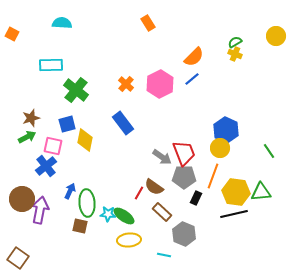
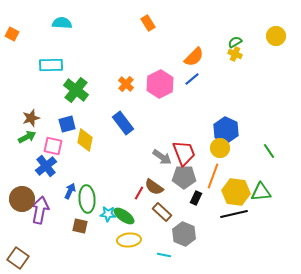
green ellipse at (87, 203): moved 4 px up
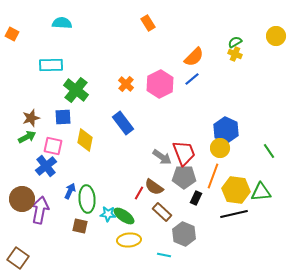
blue square at (67, 124): moved 4 px left, 7 px up; rotated 12 degrees clockwise
yellow hexagon at (236, 192): moved 2 px up
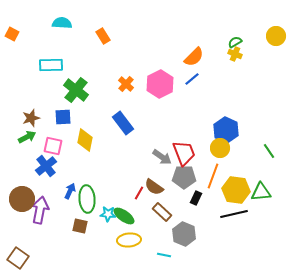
orange rectangle at (148, 23): moved 45 px left, 13 px down
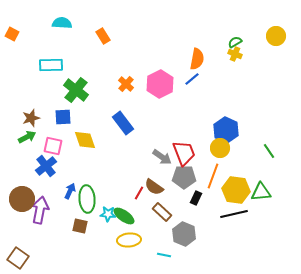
orange semicircle at (194, 57): moved 3 px right, 2 px down; rotated 35 degrees counterclockwise
yellow diamond at (85, 140): rotated 30 degrees counterclockwise
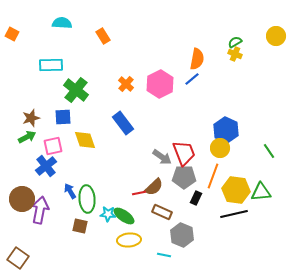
pink square at (53, 146): rotated 24 degrees counterclockwise
brown semicircle at (154, 187): rotated 78 degrees counterclockwise
blue arrow at (70, 191): rotated 56 degrees counterclockwise
red line at (139, 193): rotated 48 degrees clockwise
brown rectangle at (162, 212): rotated 18 degrees counterclockwise
gray hexagon at (184, 234): moved 2 px left, 1 px down
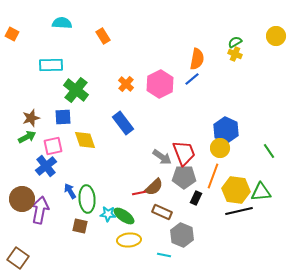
black line at (234, 214): moved 5 px right, 3 px up
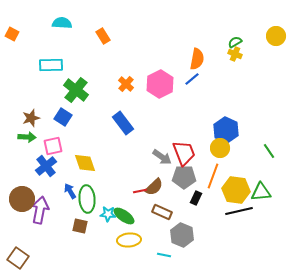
blue square at (63, 117): rotated 36 degrees clockwise
green arrow at (27, 137): rotated 30 degrees clockwise
yellow diamond at (85, 140): moved 23 px down
red line at (139, 193): moved 1 px right, 2 px up
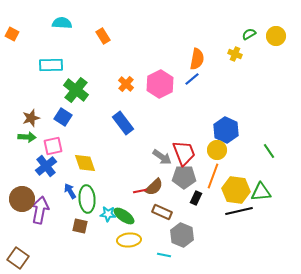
green semicircle at (235, 42): moved 14 px right, 8 px up
yellow circle at (220, 148): moved 3 px left, 2 px down
